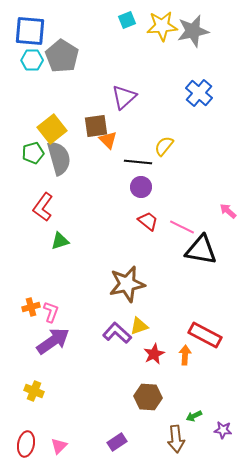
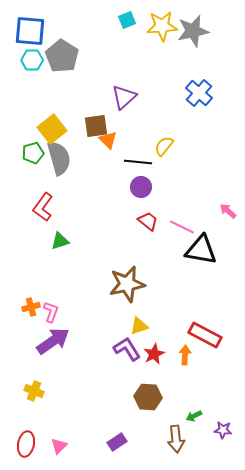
purple L-shape: moved 10 px right, 16 px down; rotated 16 degrees clockwise
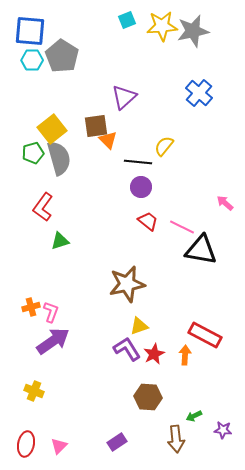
pink arrow: moved 3 px left, 8 px up
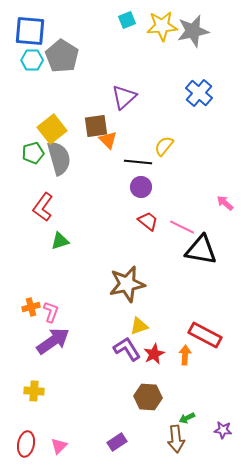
yellow cross: rotated 18 degrees counterclockwise
green arrow: moved 7 px left, 2 px down
